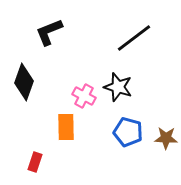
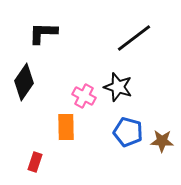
black L-shape: moved 6 px left, 1 px down; rotated 24 degrees clockwise
black diamond: rotated 15 degrees clockwise
brown star: moved 4 px left, 3 px down
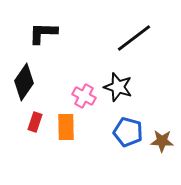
red rectangle: moved 40 px up
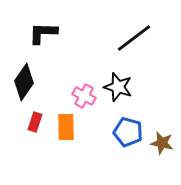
brown star: moved 2 px down; rotated 10 degrees clockwise
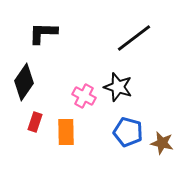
orange rectangle: moved 5 px down
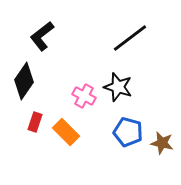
black L-shape: moved 1 px left, 3 px down; rotated 40 degrees counterclockwise
black line: moved 4 px left
black diamond: moved 1 px up
orange rectangle: rotated 44 degrees counterclockwise
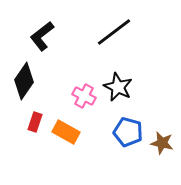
black line: moved 16 px left, 6 px up
black star: rotated 8 degrees clockwise
orange rectangle: rotated 16 degrees counterclockwise
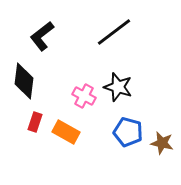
black diamond: rotated 27 degrees counterclockwise
black star: rotated 8 degrees counterclockwise
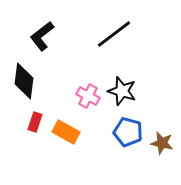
black line: moved 2 px down
black star: moved 4 px right, 4 px down
pink cross: moved 4 px right
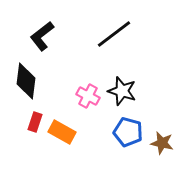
black diamond: moved 2 px right
orange rectangle: moved 4 px left
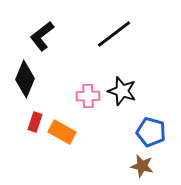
black diamond: moved 1 px left, 2 px up; rotated 15 degrees clockwise
pink cross: rotated 30 degrees counterclockwise
blue pentagon: moved 23 px right
brown star: moved 20 px left, 23 px down
